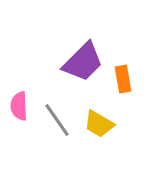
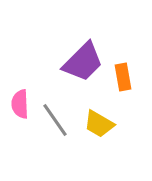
orange rectangle: moved 2 px up
pink semicircle: moved 1 px right, 2 px up
gray line: moved 2 px left
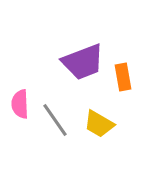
purple trapezoid: rotated 24 degrees clockwise
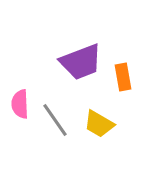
purple trapezoid: moved 2 px left
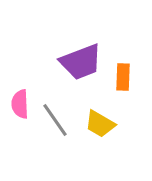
orange rectangle: rotated 12 degrees clockwise
yellow trapezoid: moved 1 px right
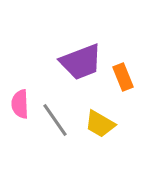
orange rectangle: rotated 24 degrees counterclockwise
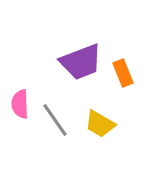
orange rectangle: moved 4 px up
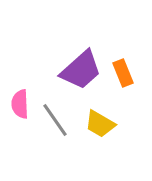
purple trapezoid: moved 8 px down; rotated 21 degrees counterclockwise
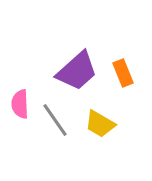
purple trapezoid: moved 4 px left, 1 px down
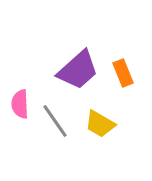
purple trapezoid: moved 1 px right, 1 px up
gray line: moved 1 px down
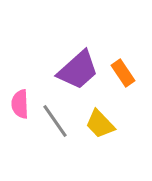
orange rectangle: rotated 12 degrees counterclockwise
yellow trapezoid: rotated 16 degrees clockwise
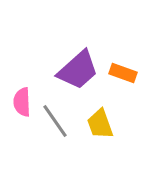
orange rectangle: rotated 36 degrees counterclockwise
pink semicircle: moved 2 px right, 2 px up
yellow trapezoid: rotated 24 degrees clockwise
